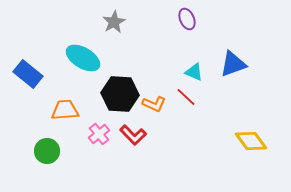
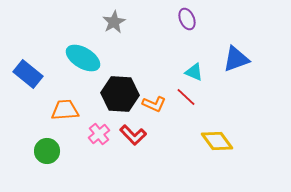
blue triangle: moved 3 px right, 5 px up
yellow diamond: moved 34 px left
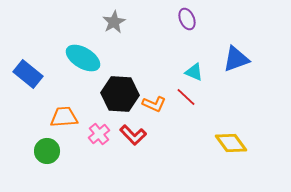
orange trapezoid: moved 1 px left, 7 px down
yellow diamond: moved 14 px right, 2 px down
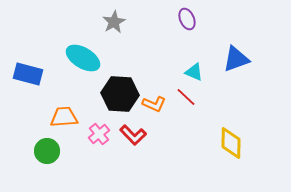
blue rectangle: rotated 24 degrees counterclockwise
yellow diamond: rotated 36 degrees clockwise
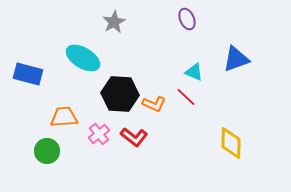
red L-shape: moved 1 px right, 2 px down; rotated 8 degrees counterclockwise
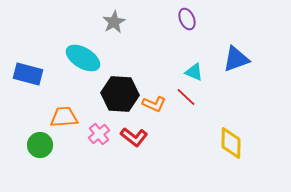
green circle: moved 7 px left, 6 px up
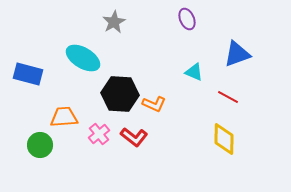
blue triangle: moved 1 px right, 5 px up
red line: moved 42 px right; rotated 15 degrees counterclockwise
yellow diamond: moved 7 px left, 4 px up
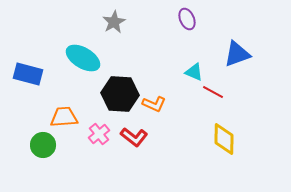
red line: moved 15 px left, 5 px up
green circle: moved 3 px right
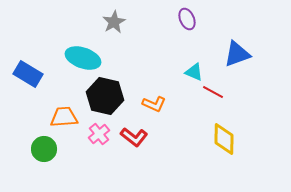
cyan ellipse: rotated 12 degrees counterclockwise
blue rectangle: rotated 16 degrees clockwise
black hexagon: moved 15 px left, 2 px down; rotated 9 degrees clockwise
green circle: moved 1 px right, 4 px down
